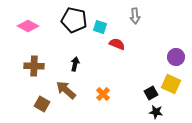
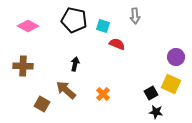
cyan square: moved 3 px right, 1 px up
brown cross: moved 11 px left
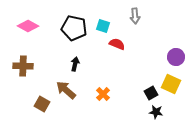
black pentagon: moved 8 px down
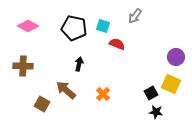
gray arrow: rotated 42 degrees clockwise
black arrow: moved 4 px right
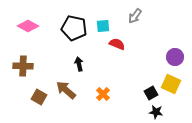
cyan square: rotated 24 degrees counterclockwise
purple circle: moved 1 px left
black arrow: rotated 24 degrees counterclockwise
brown square: moved 3 px left, 7 px up
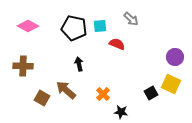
gray arrow: moved 4 px left, 3 px down; rotated 84 degrees counterclockwise
cyan square: moved 3 px left
brown square: moved 3 px right, 1 px down
black star: moved 35 px left
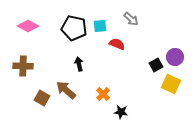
black square: moved 5 px right, 28 px up
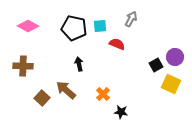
gray arrow: rotated 105 degrees counterclockwise
brown square: rotated 14 degrees clockwise
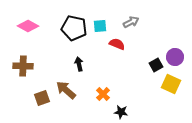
gray arrow: moved 3 px down; rotated 35 degrees clockwise
brown square: rotated 28 degrees clockwise
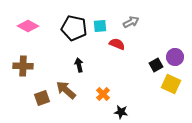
black arrow: moved 1 px down
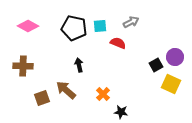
red semicircle: moved 1 px right, 1 px up
